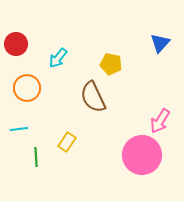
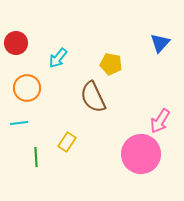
red circle: moved 1 px up
cyan line: moved 6 px up
pink circle: moved 1 px left, 1 px up
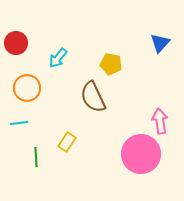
pink arrow: rotated 140 degrees clockwise
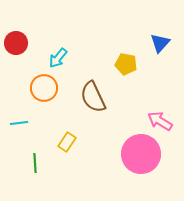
yellow pentagon: moved 15 px right
orange circle: moved 17 px right
pink arrow: rotated 50 degrees counterclockwise
green line: moved 1 px left, 6 px down
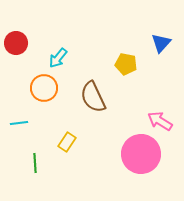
blue triangle: moved 1 px right
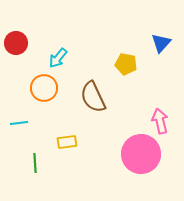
pink arrow: rotated 45 degrees clockwise
yellow rectangle: rotated 48 degrees clockwise
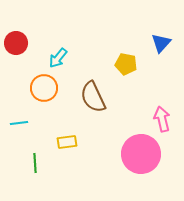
pink arrow: moved 2 px right, 2 px up
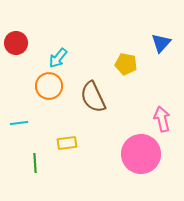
orange circle: moved 5 px right, 2 px up
yellow rectangle: moved 1 px down
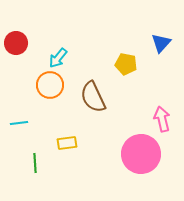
orange circle: moved 1 px right, 1 px up
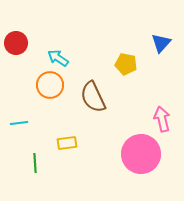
cyan arrow: rotated 85 degrees clockwise
